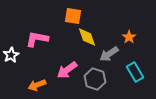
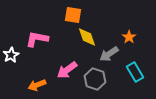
orange square: moved 1 px up
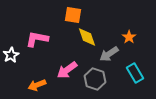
cyan rectangle: moved 1 px down
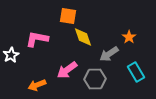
orange square: moved 5 px left, 1 px down
yellow diamond: moved 4 px left
cyan rectangle: moved 1 px right, 1 px up
gray hexagon: rotated 20 degrees counterclockwise
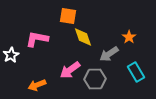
pink arrow: moved 3 px right
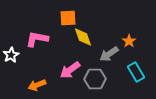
orange square: moved 2 px down; rotated 12 degrees counterclockwise
orange star: moved 4 px down
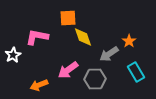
pink L-shape: moved 2 px up
white star: moved 2 px right
pink arrow: moved 2 px left
orange arrow: moved 2 px right
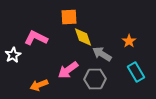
orange square: moved 1 px right, 1 px up
pink L-shape: moved 1 px left, 1 px down; rotated 15 degrees clockwise
gray arrow: moved 7 px left; rotated 66 degrees clockwise
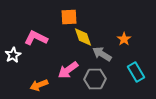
orange star: moved 5 px left, 2 px up
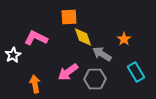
pink arrow: moved 2 px down
orange arrow: moved 4 px left, 1 px up; rotated 102 degrees clockwise
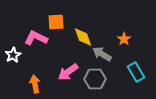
orange square: moved 13 px left, 5 px down
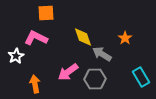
orange square: moved 10 px left, 9 px up
orange star: moved 1 px right, 1 px up
white star: moved 3 px right, 1 px down
cyan rectangle: moved 5 px right, 5 px down
